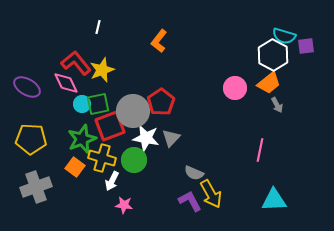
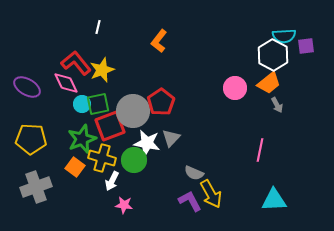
cyan semicircle: rotated 20 degrees counterclockwise
white star: moved 1 px right, 5 px down
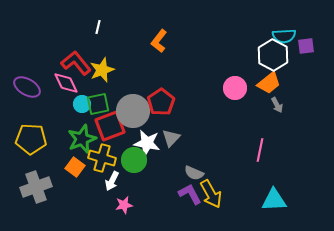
purple L-shape: moved 7 px up
pink star: rotated 18 degrees counterclockwise
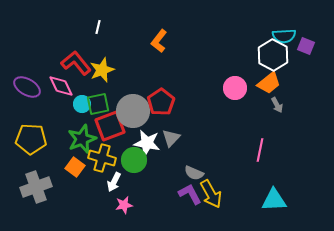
purple square: rotated 30 degrees clockwise
pink diamond: moved 5 px left, 3 px down
white arrow: moved 2 px right, 1 px down
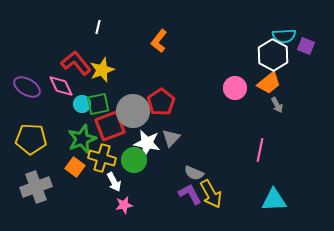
white arrow: rotated 54 degrees counterclockwise
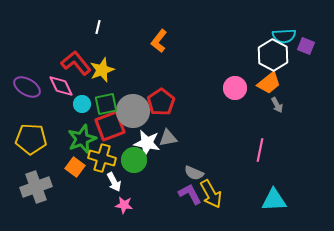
green square: moved 8 px right
gray triangle: moved 3 px left; rotated 36 degrees clockwise
pink star: rotated 18 degrees clockwise
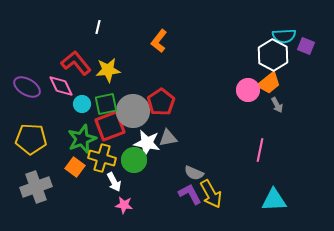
yellow star: moved 6 px right; rotated 15 degrees clockwise
pink circle: moved 13 px right, 2 px down
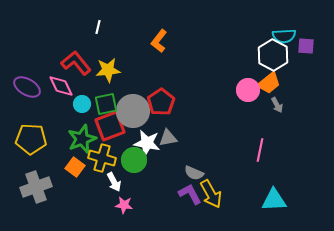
purple square: rotated 18 degrees counterclockwise
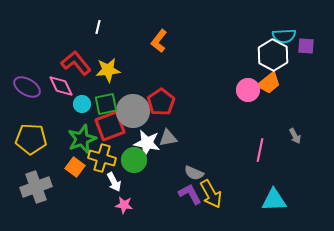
gray arrow: moved 18 px right, 31 px down
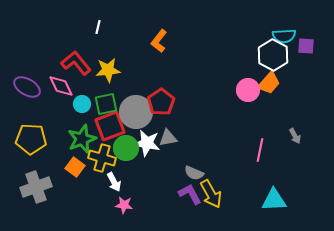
orange trapezoid: rotated 10 degrees counterclockwise
gray circle: moved 3 px right, 1 px down
green circle: moved 8 px left, 12 px up
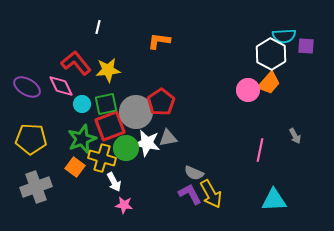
orange L-shape: rotated 60 degrees clockwise
white hexagon: moved 2 px left, 1 px up
